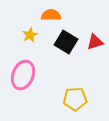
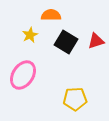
red triangle: moved 1 px right, 1 px up
pink ellipse: rotated 12 degrees clockwise
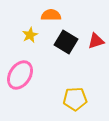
pink ellipse: moved 3 px left
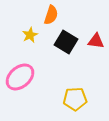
orange semicircle: rotated 108 degrees clockwise
red triangle: rotated 24 degrees clockwise
pink ellipse: moved 2 px down; rotated 16 degrees clockwise
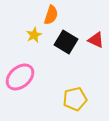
yellow star: moved 4 px right
red triangle: moved 1 px up; rotated 18 degrees clockwise
yellow pentagon: rotated 10 degrees counterclockwise
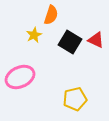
black square: moved 4 px right
pink ellipse: rotated 16 degrees clockwise
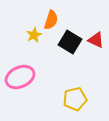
orange semicircle: moved 5 px down
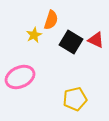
black square: moved 1 px right
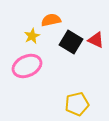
orange semicircle: rotated 120 degrees counterclockwise
yellow star: moved 2 px left, 1 px down
pink ellipse: moved 7 px right, 11 px up
yellow pentagon: moved 2 px right, 5 px down
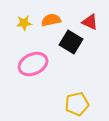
yellow star: moved 8 px left, 13 px up; rotated 21 degrees clockwise
red triangle: moved 6 px left, 18 px up
pink ellipse: moved 6 px right, 2 px up
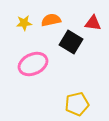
red triangle: moved 3 px right, 1 px down; rotated 18 degrees counterclockwise
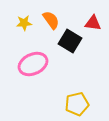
orange semicircle: rotated 66 degrees clockwise
black square: moved 1 px left, 1 px up
